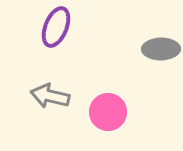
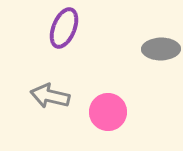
purple ellipse: moved 8 px right, 1 px down
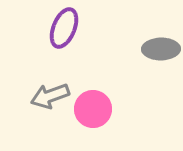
gray arrow: rotated 33 degrees counterclockwise
pink circle: moved 15 px left, 3 px up
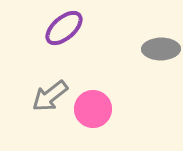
purple ellipse: rotated 27 degrees clockwise
gray arrow: rotated 18 degrees counterclockwise
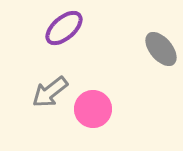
gray ellipse: rotated 51 degrees clockwise
gray arrow: moved 4 px up
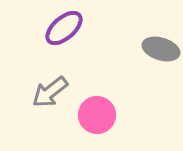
gray ellipse: rotated 33 degrees counterclockwise
pink circle: moved 4 px right, 6 px down
